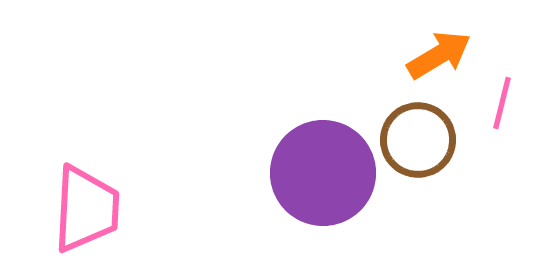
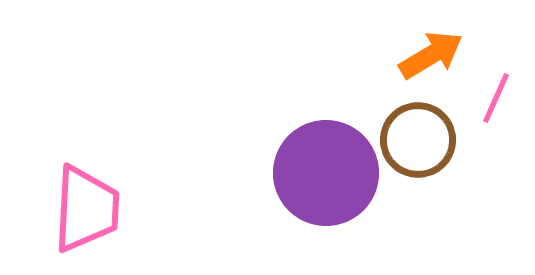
orange arrow: moved 8 px left
pink line: moved 6 px left, 5 px up; rotated 10 degrees clockwise
purple circle: moved 3 px right
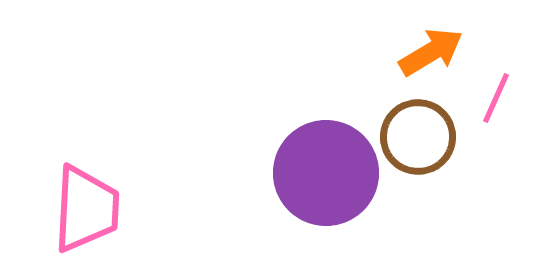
orange arrow: moved 3 px up
brown circle: moved 3 px up
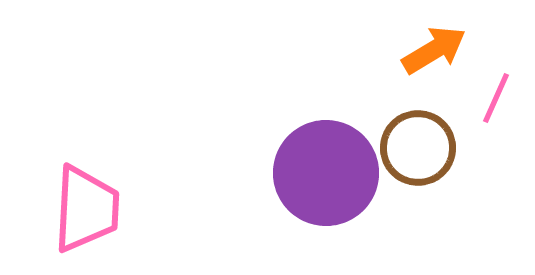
orange arrow: moved 3 px right, 2 px up
brown circle: moved 11 px down
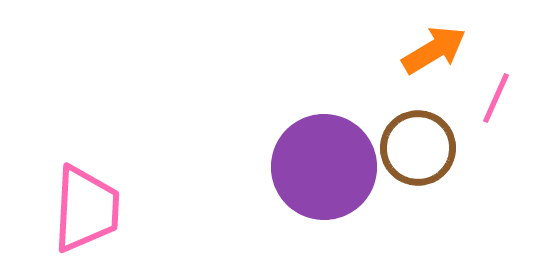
purple circle: moved 2 px left, 6 px up
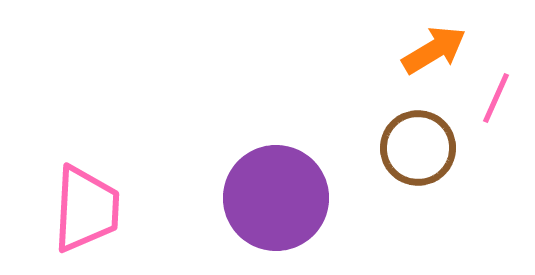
purple circle: moved 48 px left, 31 px down
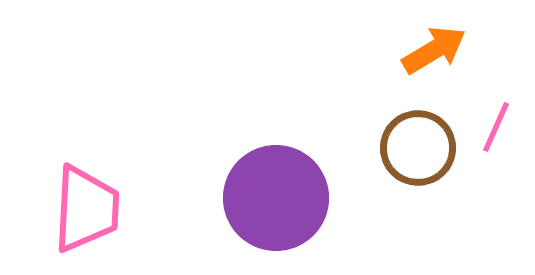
pink line: moved 29 px down
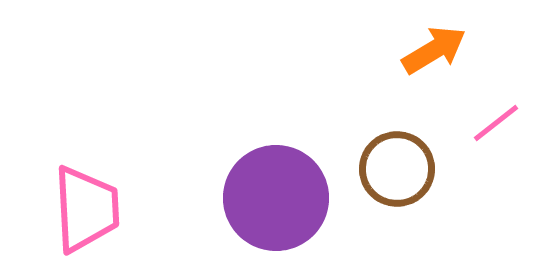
pink line: moved 4 px up; rotated 28 degrees clockwise
brown circle: moved 21 px left, 21 px down
pink trapezoid: rotated 6 degrees counterclockwise
